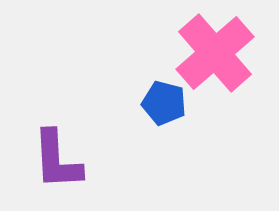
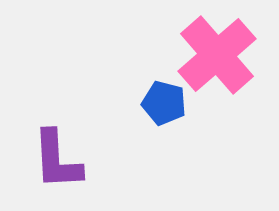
pink cross: moved 2 px right, 2 px down
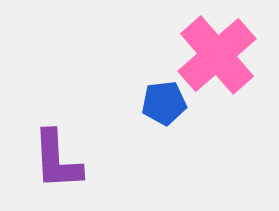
blue pentagon: rotated 21 degrees counterclockwise
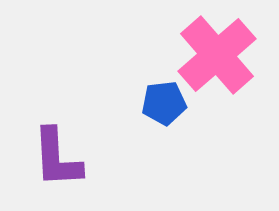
purple L-shape: moved 2 px up
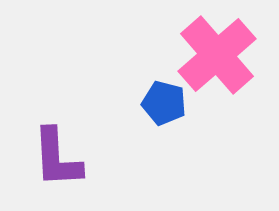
blue pentagon: rotated 21 degrees clockwise
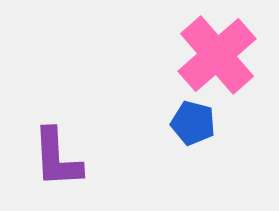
blue pentagon: moved 29 px right, 20 px down
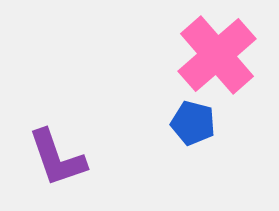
purple L-shape: rotated 16 degrees counterclockwise
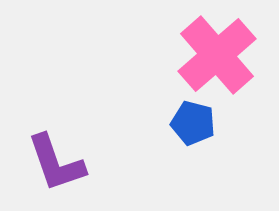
purple L-shape: moved 1 px left, 5 px down
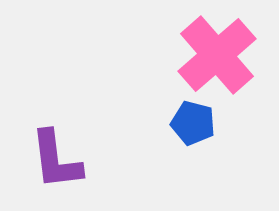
purple L-shape: moved 3 px up; rotated 12 degrees clockwise
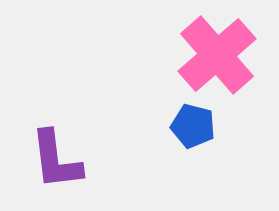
blue pentagon: moved 3 px down
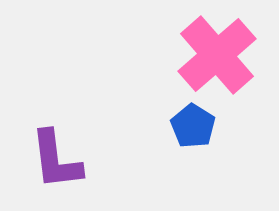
blue pentagon: rotated 18 degrees clockwise
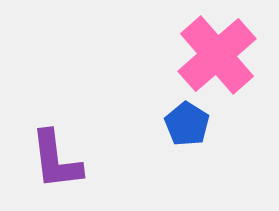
blue pentagon: moved 6 px left, 2 px up
